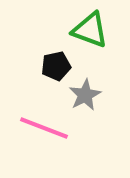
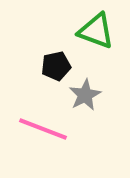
green triangle: moved 6 px right, 1 px down
pink line: moved 1 px left, 1 px down
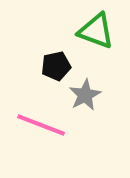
pink line: moved 2 px left, 4 px up
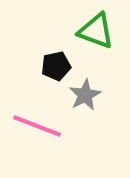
pink line: moved 4 px left, 1 px down
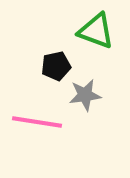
gray star: rotated 20 degrees clockwise
pink line: moved 4 px up; rotated 12 degrees counterclockwise
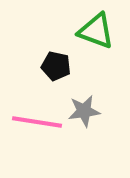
black pentagon: rotated 24 degrees clockwise
gray star: moved 1 px left, 16 px down
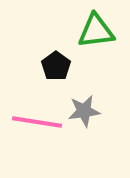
green triangle: rotated 27 degrees counterclockwise
black pentagon: rotated 24 degrees clockwise
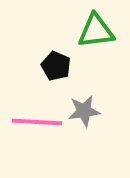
black pentagon: rotated 12 degrees counterclockwise
pink line: rotated 6 degrees counterclockwise
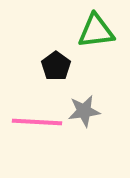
black pentagon: rotated 12 degrees clockwise
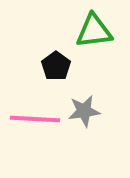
green triangle: moved 2 px left
pink line: moved 2 px left, 3 px up
